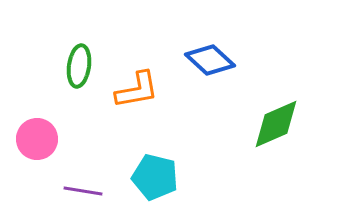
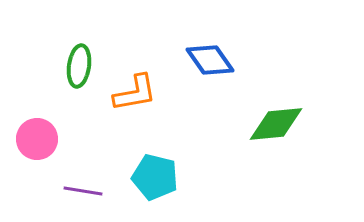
blue diamond: rotated 12 degrees clockwise
orange L-shape: moved 2 px left, 3 px down
green diamond: rotated 18 degrees clockwise
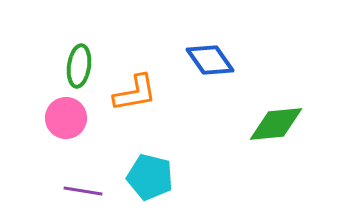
pink circle: moved 29 px right, 21 px up
cyan pentagon: moved 5 px left
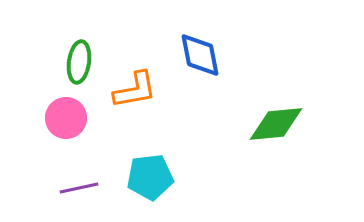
blue diamond: moved 10 px left, 5 px up; rotated 24 degrees clockwise
green ellipse: moved 4 px up
orange L-shape: moved 3 px up
cyan pentagon: rotated 21 degrees counterclockwise
purple line: moved 4 px left, 3 px up; rotated 21 degrees counterclockwise
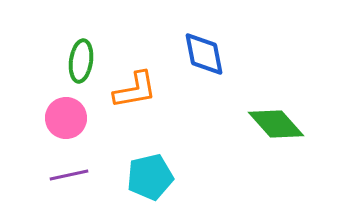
blue diamond: moved 4 px right, 1 px up
green ellipse: moved 2 px right, 1 px up
green diamond: rotated 54 degrees clockwise
cyan pentagon: rotated 6 degrees counterclockwise
purple line: moved 10 px left, 13 px up
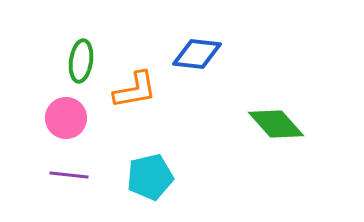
blue diamond: moved 7 px left; rotated 72 degrees counterclockwise
purple line: rotated 18 degrees clockwise
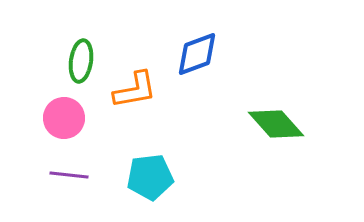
blue diamond: rotated 27 degrees counterclockwise
pink circle: moved 2 px left
cyan pentagon: rotated 6 degrees clockwise
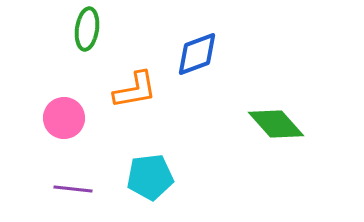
green ellipse: moved 6 px right, 32 px up
purple line: moved 4 px right, 14 px down
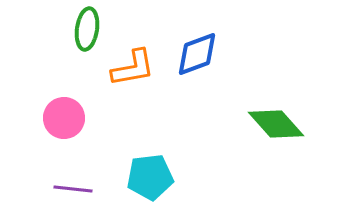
orange L-shape: moved 2 px left, 22 px up
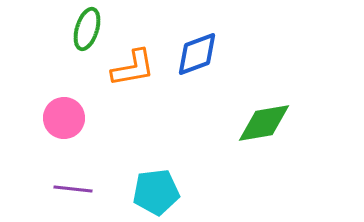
green ellipse: rotated 9 degrees clockwise
green diamond: moved 12 px left, 1 px up; rotated 58 degrees counterclockwise
cyan pentagon: moved 6 px right, 15 px down
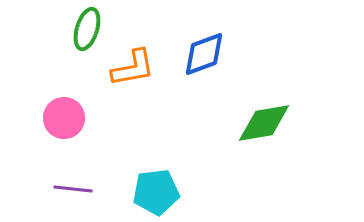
blue diamond: moved 7 px right
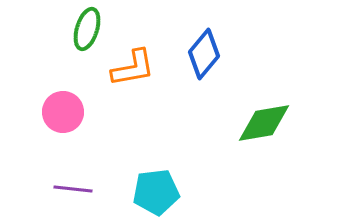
blue diamond: rotated 30 degrees counterclockwise
pink circle: moved 1 px left, 6 px up
